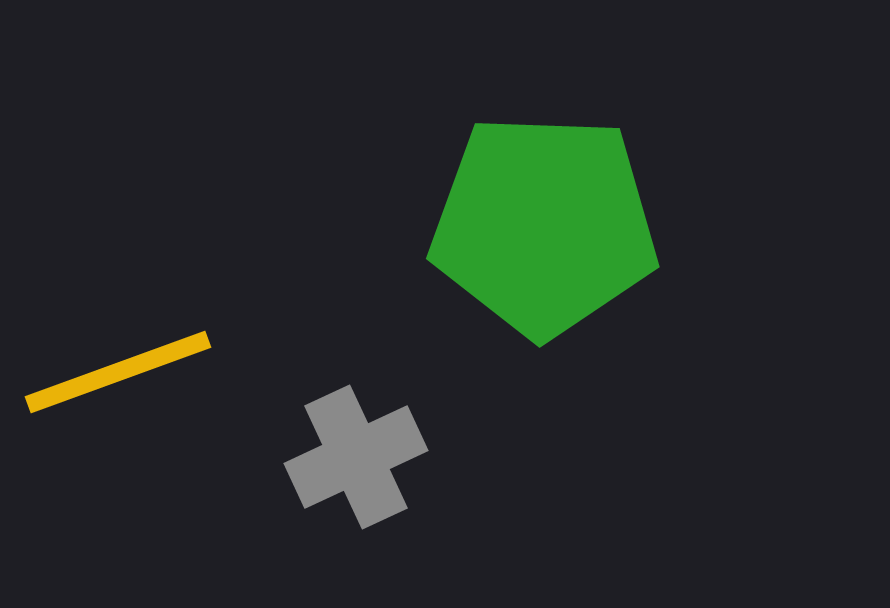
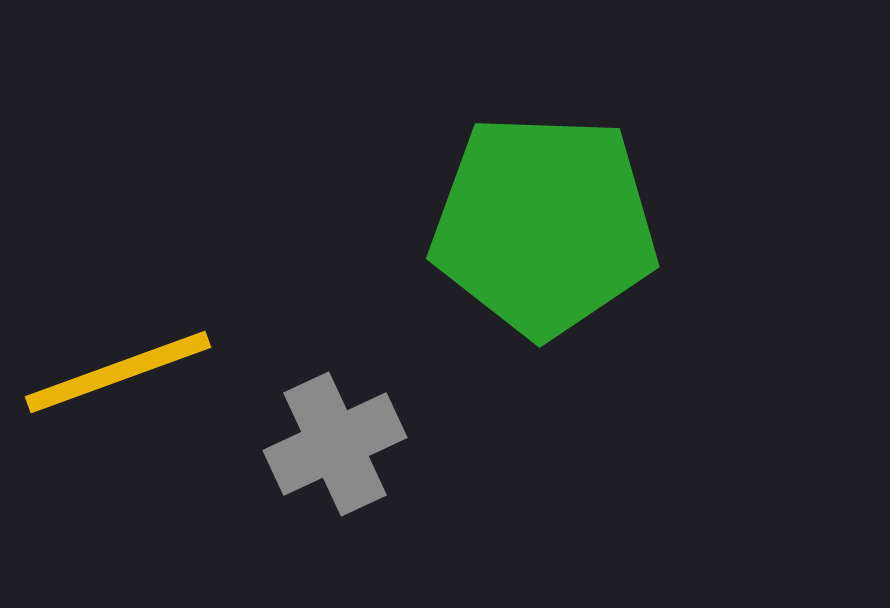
gray cross: moved 21 px left, 13 px up
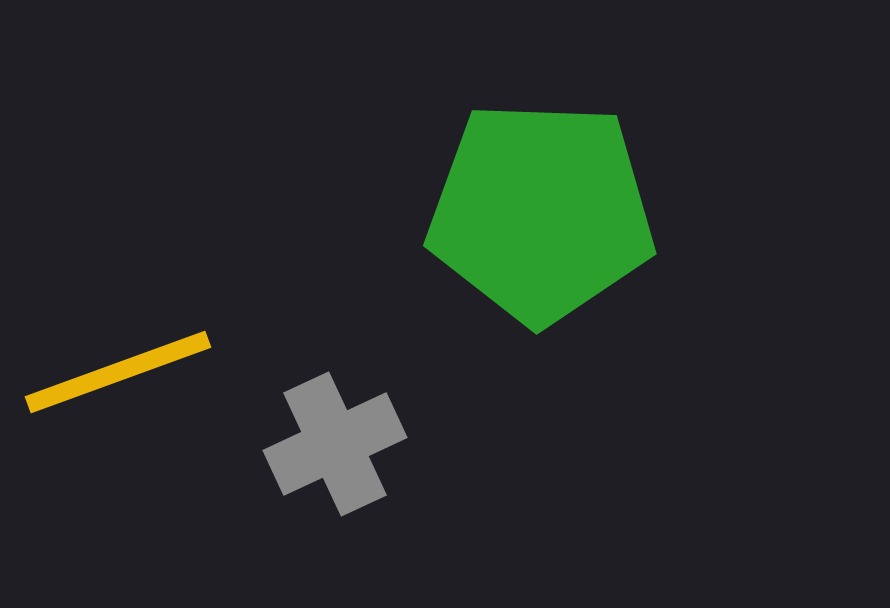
green pentagon: moved 3 px left, 13 px up
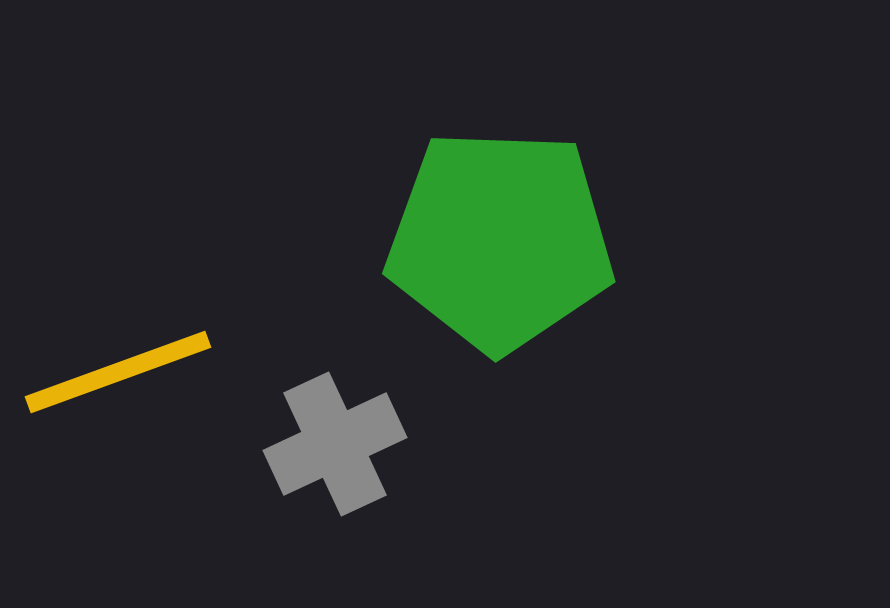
green pentagon: moved 41 px left, 28 px down
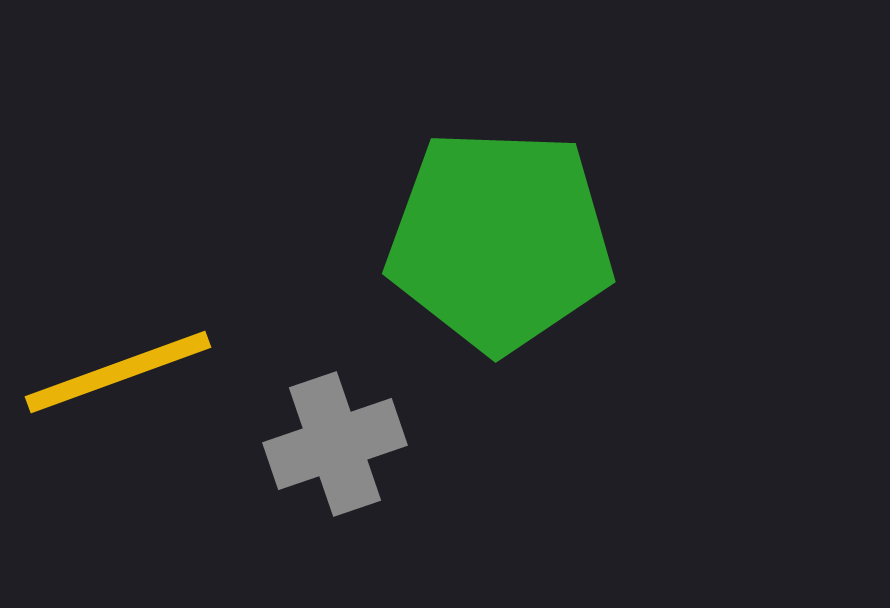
gray cross: rotated 6 degrees clockwise
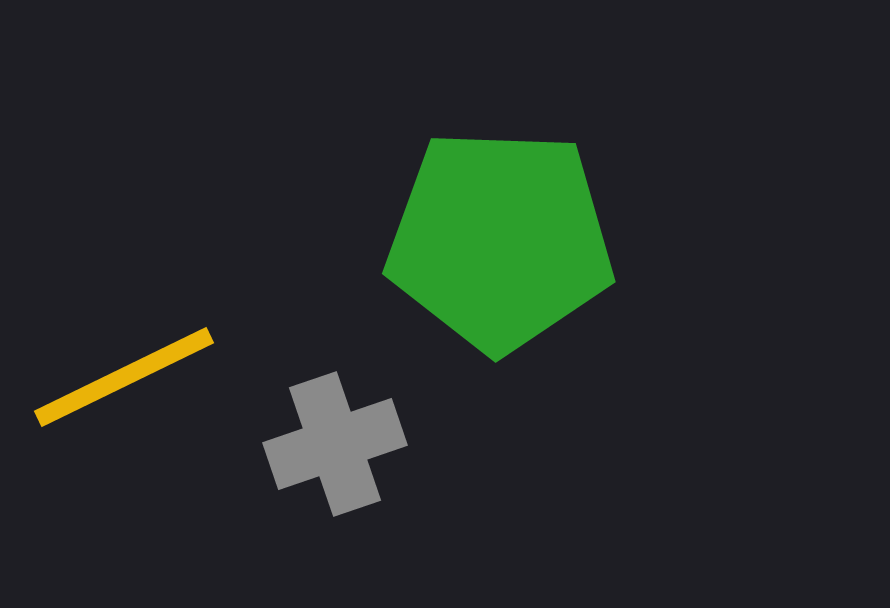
yellow line: moved 6 px right, 5 px down; rotated 6 degrees counterclockwise
